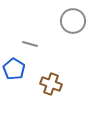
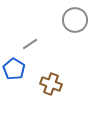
gray circle: moved 2 px right, 1 px up
gray line: rotated 49 degrees counterclockwise
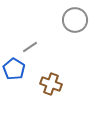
gray line: moved 3 px down
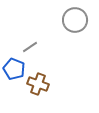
blue pentagon: rotated 10 degrees counterclockwise
brown cross: moved 13 px left
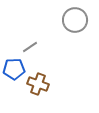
blue pentagon: rotated 25 degrees counterclockwise
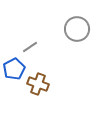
gray circle: moved 2 px right, 9 px down
blue pentagon: rotated 25 degrees counterclockwise
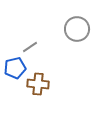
blue pentagon: moved 1 px right, 1 px up; rotated 15 degrees clockwise
brown cross: rotated 15 degrees counterclockwise
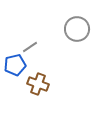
blue pentagon: moved 3 px up
brown cross: rotated 15 degrees clockwise
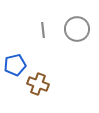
gray line: moved 13 px right, 17 px up; rotated 63 degrees counterclockwise
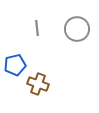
gray line: moved 6 px left, 2 px up
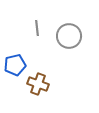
gray circle: moved 8 px left, 7 px down
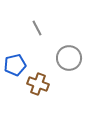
gray line: rotated 21 degrees counterclockwise
gray circle: moved 22 px down
